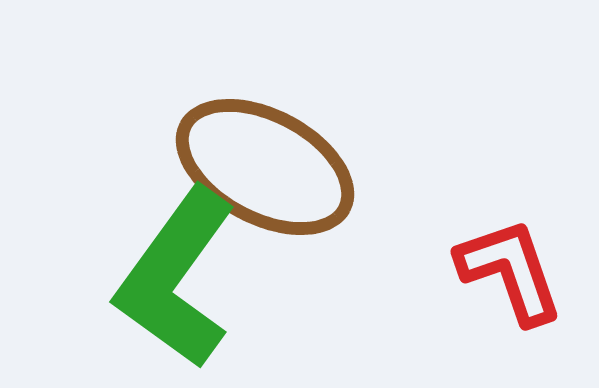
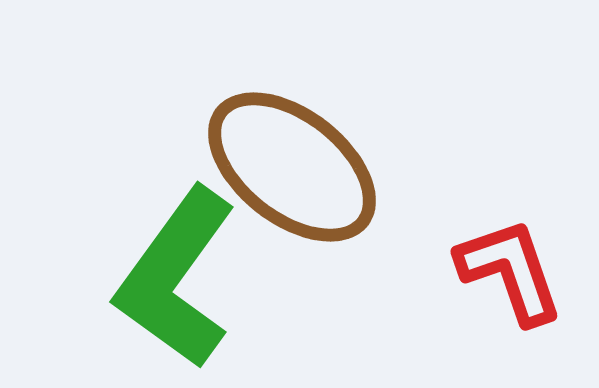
brown ellipse: moved 27 px right; rotated 10 degrees clockwise
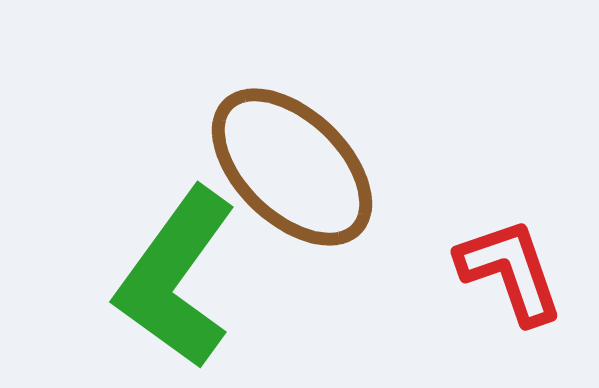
brown ellipse: rotated 6 degrees clockwise
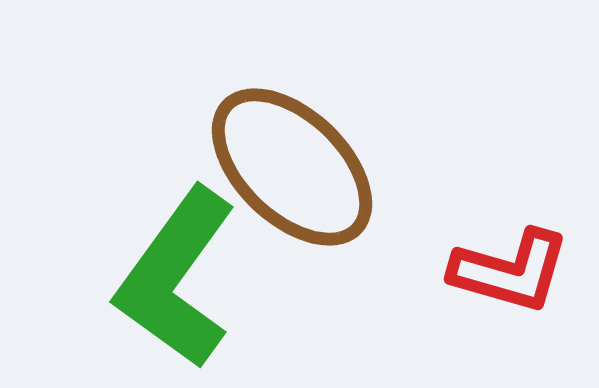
red L-shape: rotated 125 degrees clockwise
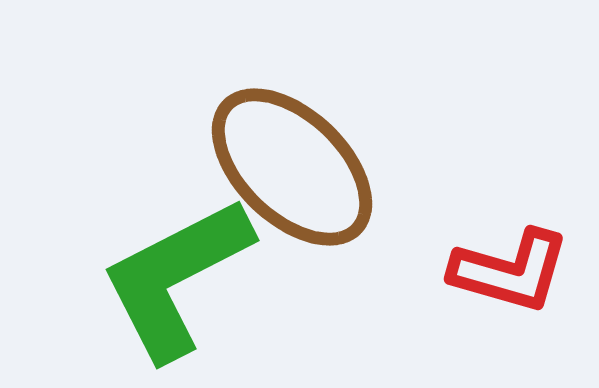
green L-shape: rotated 27 degrees clockwise
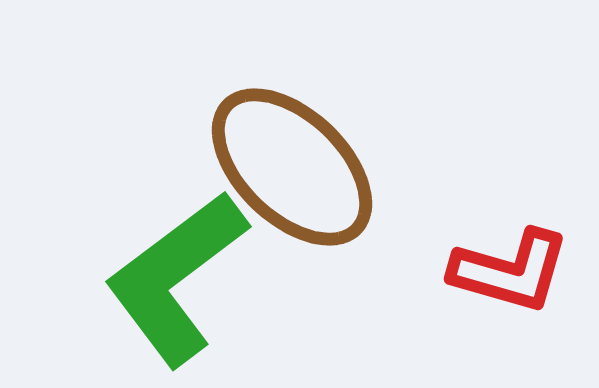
green L-shape: rotated 10 degrees counterclockwise
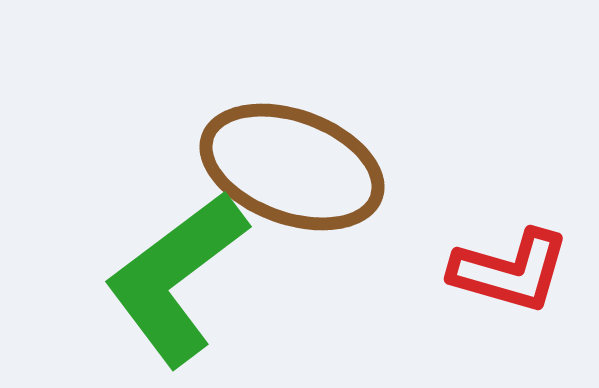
brown ellipse: rotated 24 degrees counterclockwise
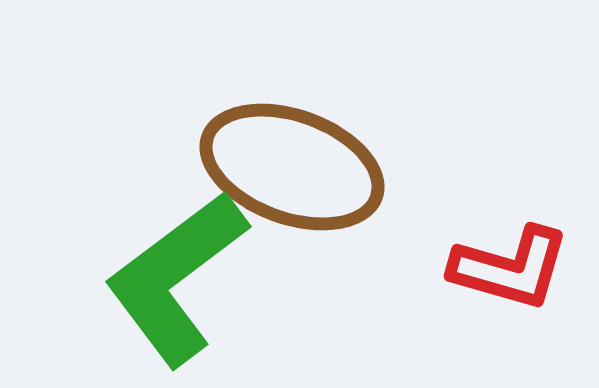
red L-shape: moved 3 px up
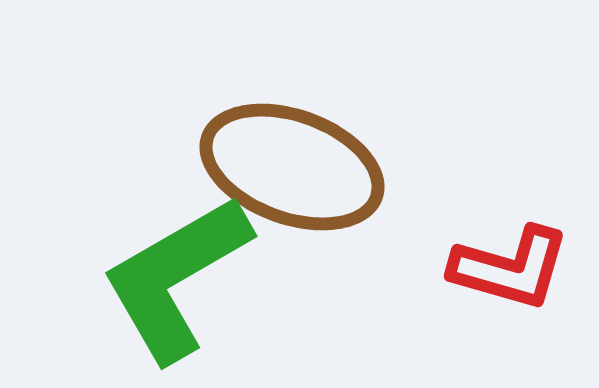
green L-shape: rotated 7 degrees clockwise
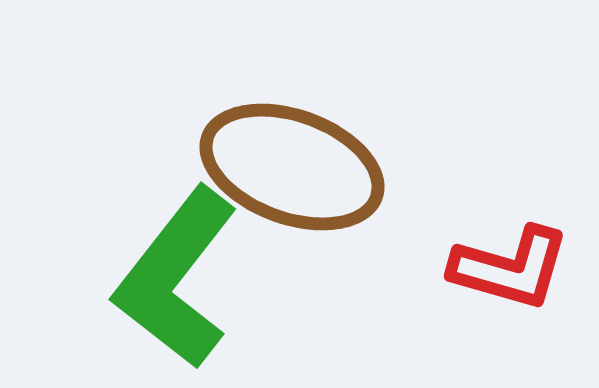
green L-shape: rotated 22 degrees counterclockwise
